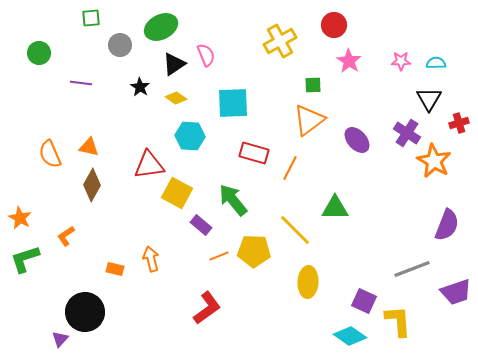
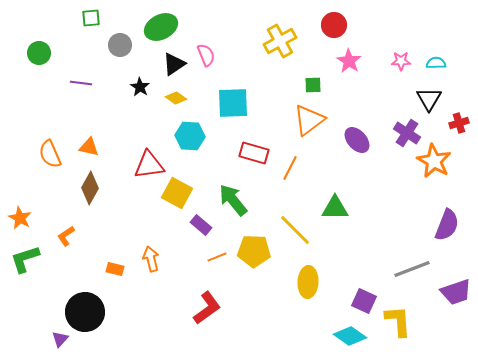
brown diamond at (92, 185): moved 2 px left, 3 px down
orange line at (219, 256): moved 2 px left, 1 px down
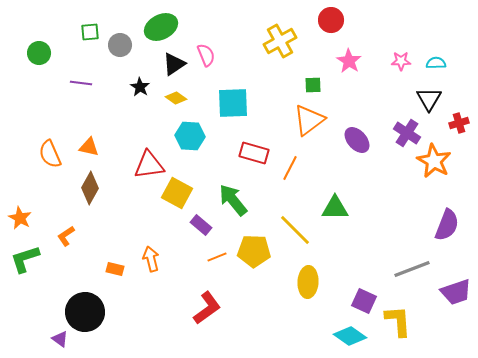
green square at (91, 18): moved 1 px left, 14 px down
red circle at (334, 25): moved 3 px left, 5 px up
purple triangle at (60, 339): rotated 36 degrees counterclockwise
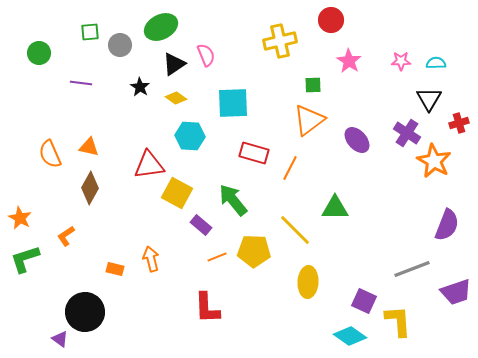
yellow cross at (280, 41): rotated 16 degrees clockwise
red L-shape at (207, 308): rotated 124 degrees clockwise
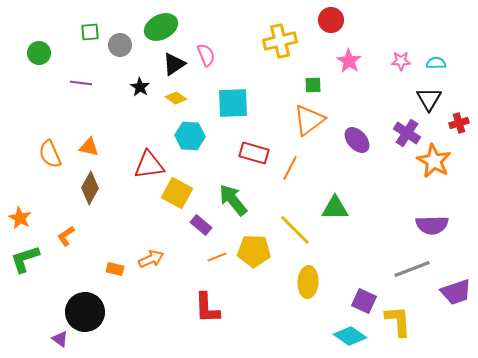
purple semicircle at (447, 225): moved 15 px left; rotated 68 degrees clockwise
orange arrow at (151, 259): rotated 80 degrees clockwise
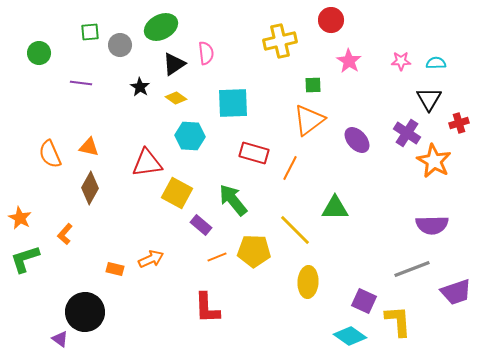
pink semicircle at (206, 55): moved 2 px up; rotated 15 degrees clockwise
red triangle at (149, 165): moved 2 px left, 2 px up
orange L-shape at (66, 236): moved 1 px left, 2 px up; rotated 15 degrees counterclockwise
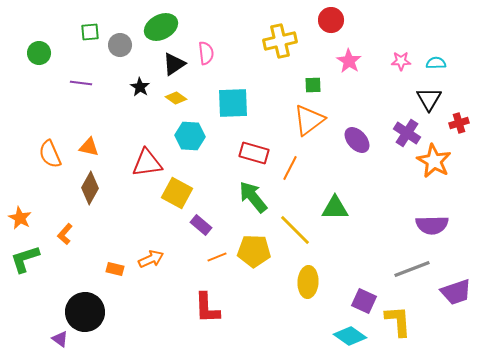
green arrow at (233, 200): moved 20 px right, 3 px up
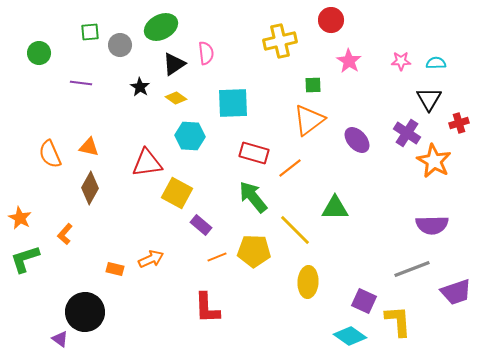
orange line at (290, 168): rotated 25 degrees clockwise
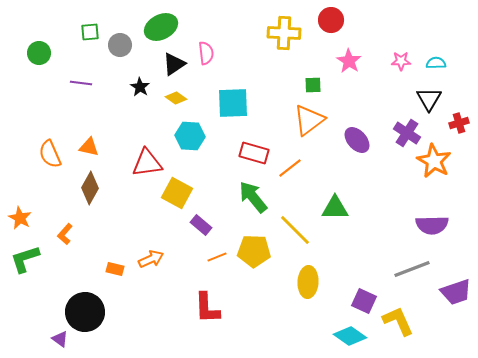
yellow cross at (280, 41): moved 4 px right, 8 px up; rotated 16 degrees clockwise
yellow L-shape at (398, 321): rotated 20 degrees counterclockwise
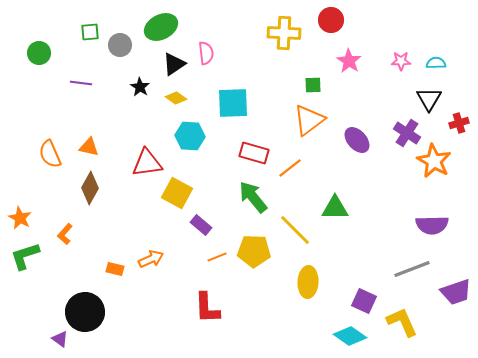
green L-shape at (25, 259): moved 3 px up
yellow L-shape at (398, 321): moved 4 px right, 1 px down
